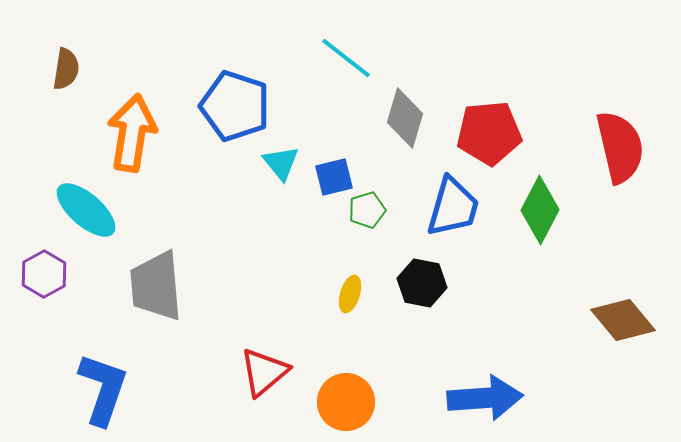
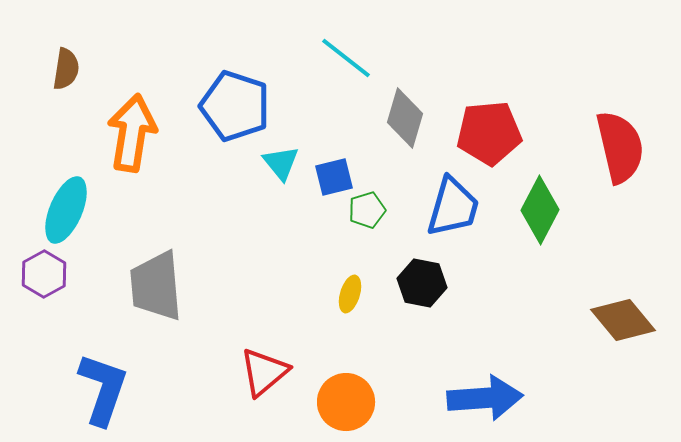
cyan ellipse: moved 20 px left; rotated 72 degrees clockwise
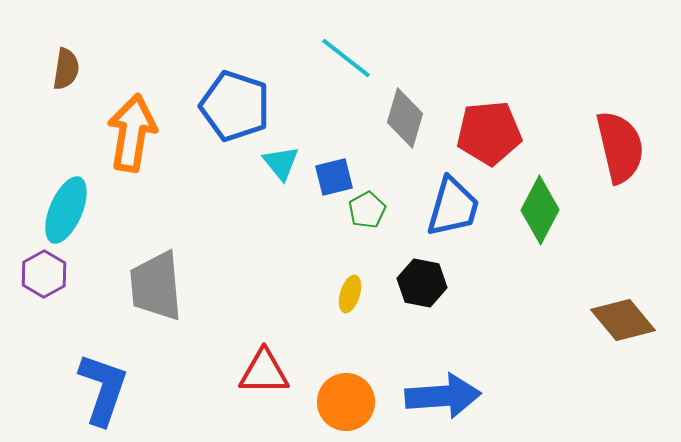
green pentagon: rotated 12 degrees counterclockwise
red triangle: rotated 40 degrees clockwise
blue arrow: moved 42 px left, 2 px up
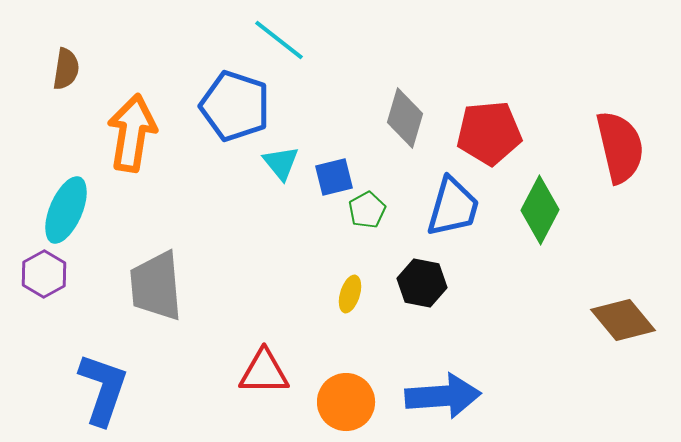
cyan line: moved 67 px left, 18 px up
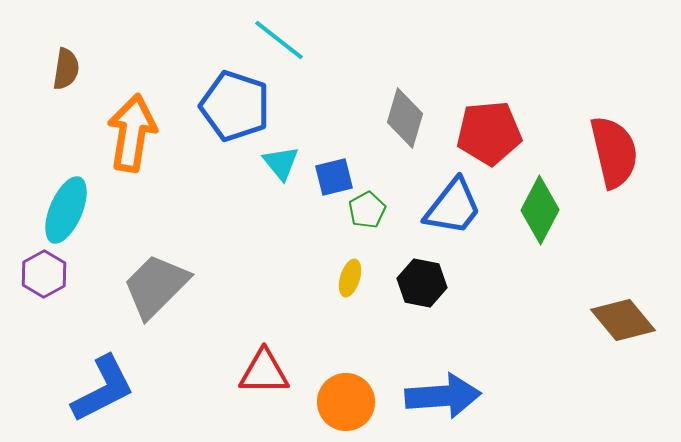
red semicircle: moved 6 px left, 5 px down
blue trapezoid: rotated 22 degrees clockwise
gray trapezoid: rotated 50 degrees clockwise
yellow ellipse: moved 16 px up
blue L-shape: rotated 44 degrees clockwise
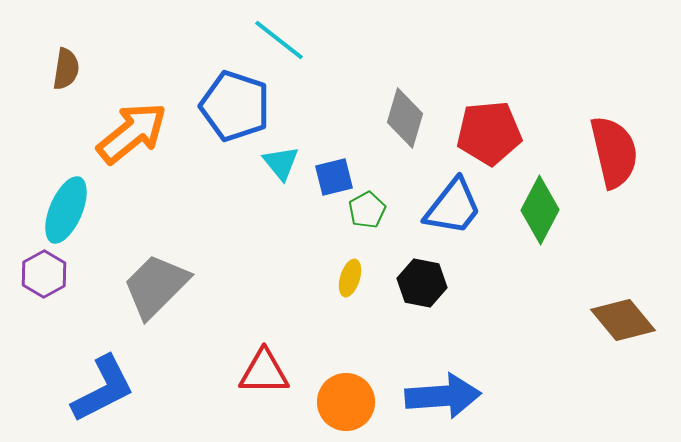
orange arrow: rotated 42 degrees clockwise
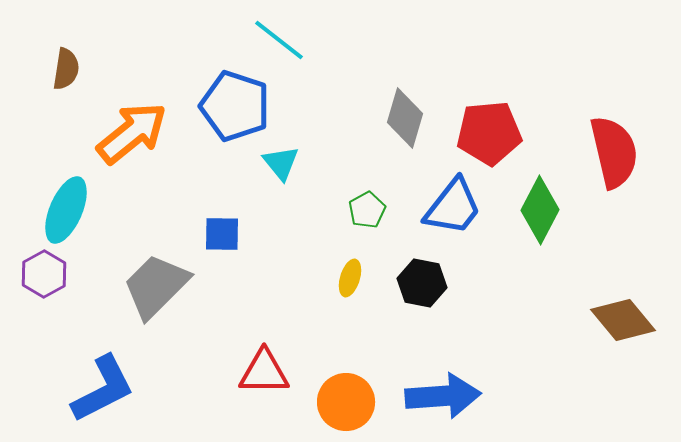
blue square: moved 112 px left, 57 px down; rotated 15 degrees clockwise
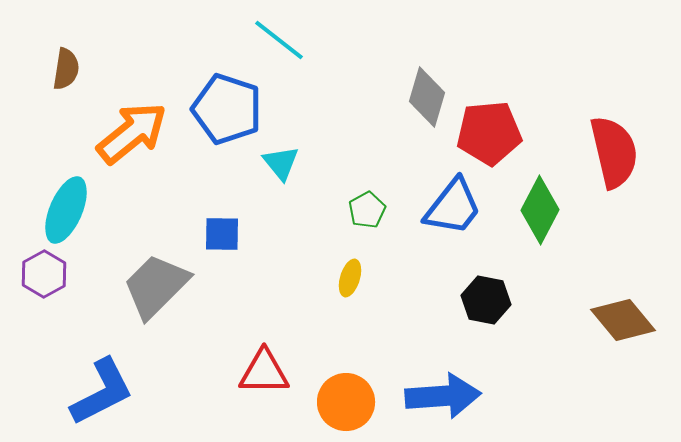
blue pentagon: moved 8 px left, 3 px down
gray diamond: moved 22 px right, 21 px up
black hexagon: moved 64 px right, 17 px down
blue L-shape: moved 1 px left, 3 px down
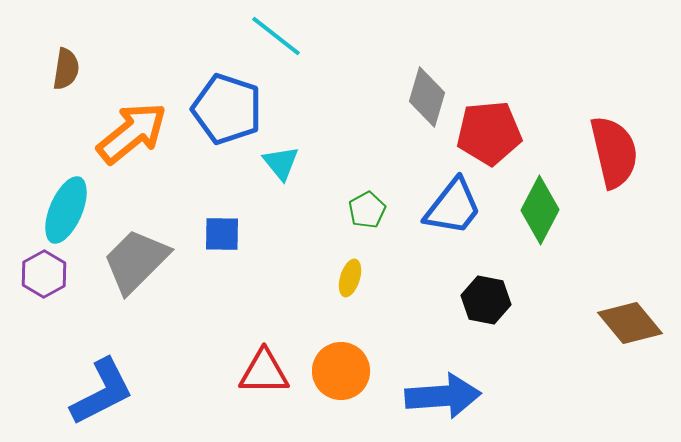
cyan line: moved 3 px left, 4 px up
gray trapezoid: moved 20 px left, 25 px up
brown diamond: moved 7 px right, 3 px down
orange circle: moved 5 px left, 31 px up
